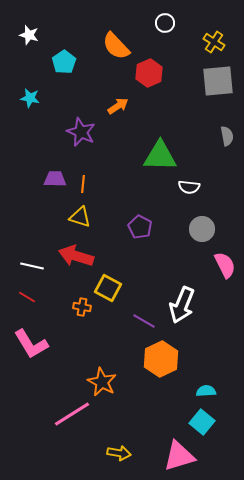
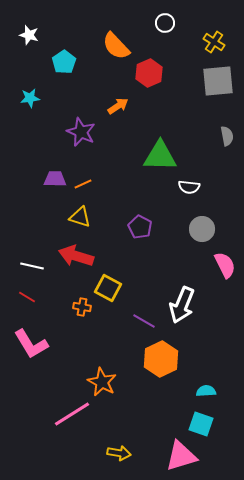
cyan star: rotated 18 degrees counterclockwise
orange line: rotated 60 degrees clockwise
cyan square: moved 1 px left, 2 px down; rotated 20 degrees counterclockwise
pink triangle: moved 2 px right
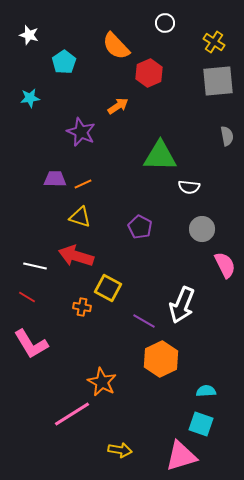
white line: moved 3 px right
yellow arrow: moved 1 px right, 3 px up
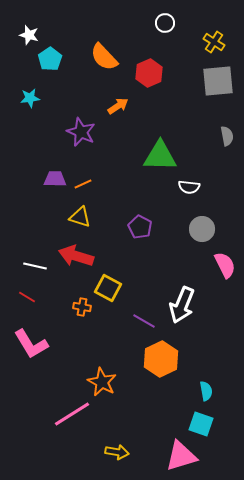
orange semicircle: moved 12 px left, 11 px down
cyan pentagon: moved 14 px left, 3 px up
cyan semicircle: rotated 84 degrees clockwise
yellow arrow: moved 3 px left, 2 px down
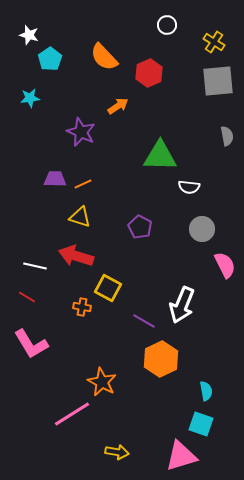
white circle: moved 2 px right, 2 px down
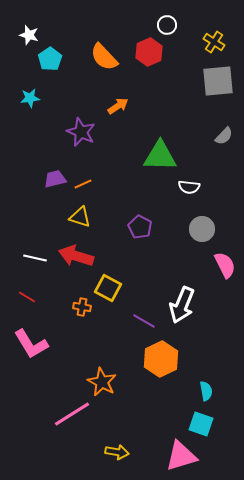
red hexagon: moved 21 px up
gray semicircle: moved 3 px left; rotated 54 degrees clockwise
purple trapezoid: rotated 15 degrees counterclockwise
white line: moved 8 px up
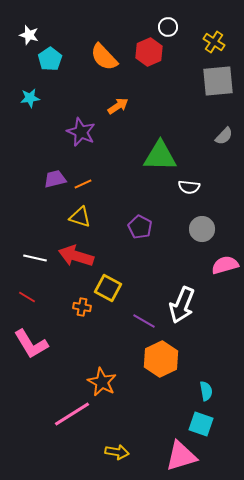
white circle: moved 1 px right, 2 px down
pink semicircle: rotated 80 degrees counterclockwise
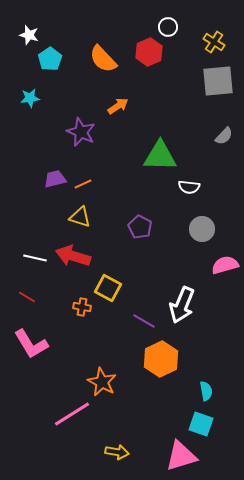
orange semicircle: moved 1 px left, 2 px down
red arrow: moved 3 px left
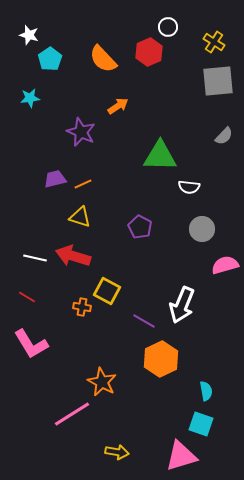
yellow square: moved 1 px left, 3 px down
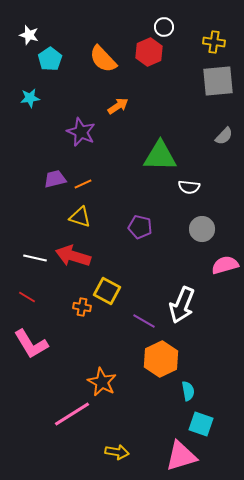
white circle: moved 4 px left
yellow cross: rotated 25 degrees counterclockwise
purple pentagon: rotated 15 degrees counterclockwise
cyan semicircle: moved 18 px left
